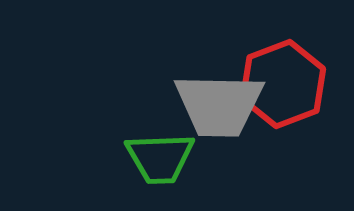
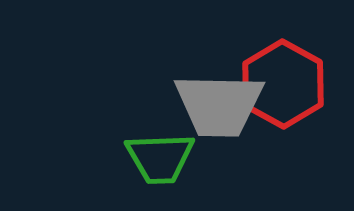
red hexagon: rotated 10 degrees counterclockwise
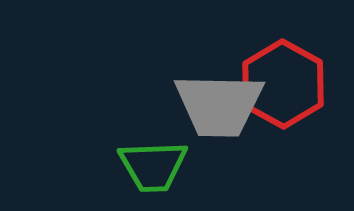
green trapezoid: moved 7 px left, 8 px down
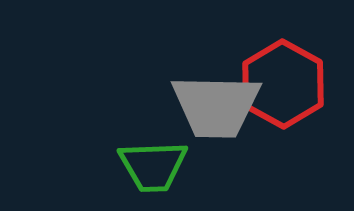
gray trapezoid: moved 3 px left, 1 px down
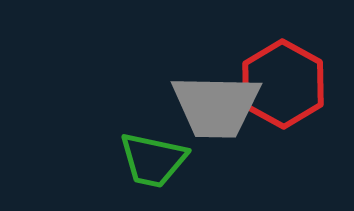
green trapezoid: moved 6 px up; rotated 14 degrees clockwise
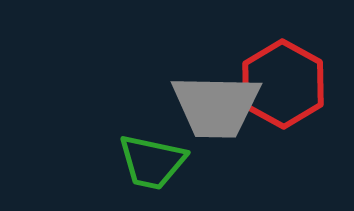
green trapezoid: moved 1 px left, 2 px down
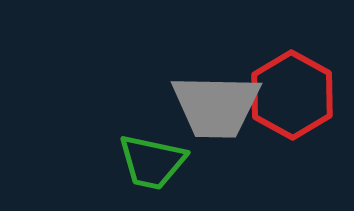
red hexagon: moved 9 px right, 11 px down
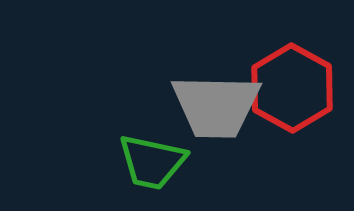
red hexagon: moved 7 px up
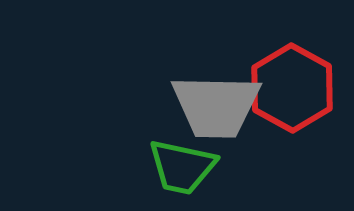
green trapezoid: moved 30 px right, 5 px down
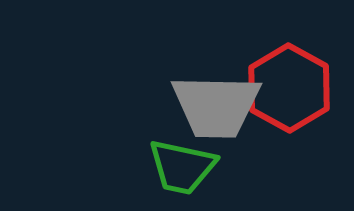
red hexagon: moved 3 px left
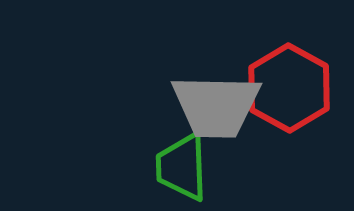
green trapezoid: rotated 76 degrees clockwise
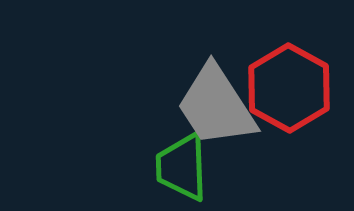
gray trapezoid: rotated 56 degrees clockwise
